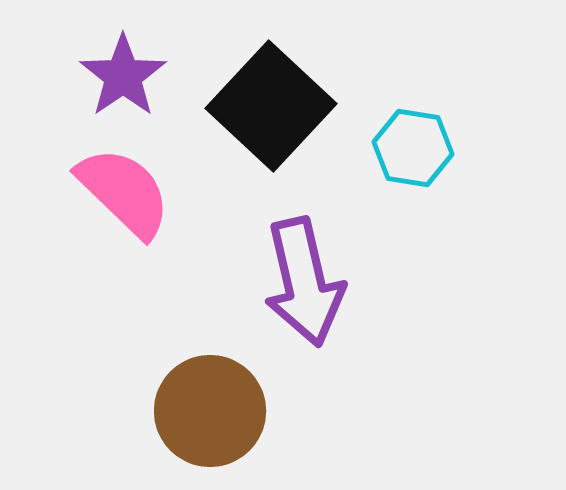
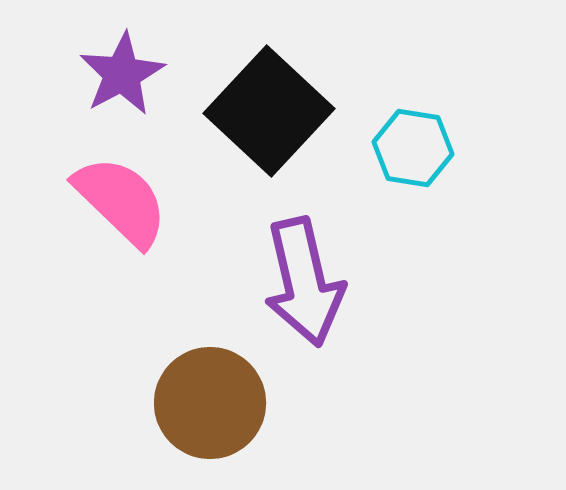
purple star: moved 1 px left, 2 px up; rotated 6 degrees clockwise
black square: moved 2 px left, 5 px down
pink semicircle: moved 3 px left, 9 px down
brown circle: moved 8 px up
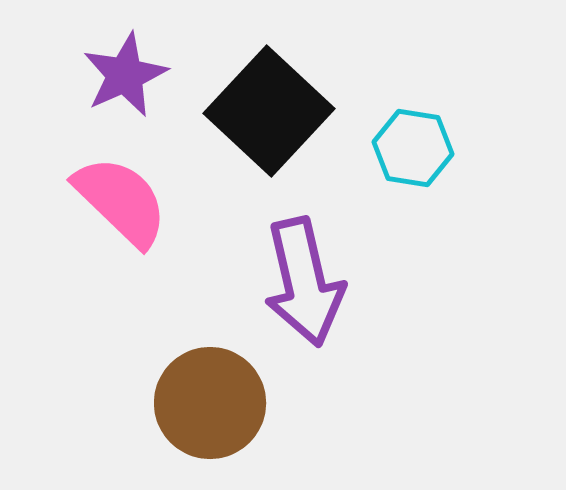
purple star: moved 3 px right, 1 px down; rotated 4 degrees clockwise
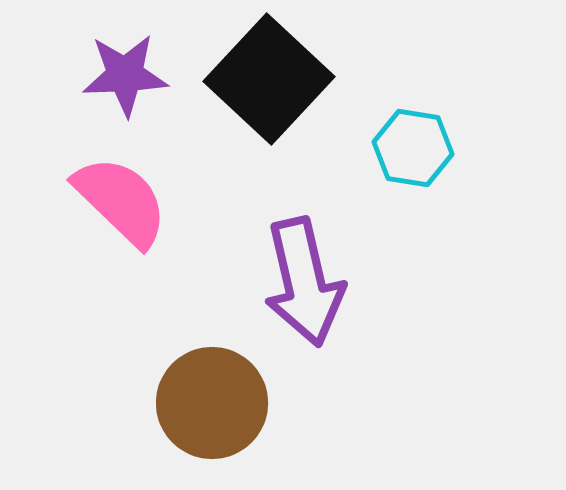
purple star: rotated 22 degrees clockwise
black square: moved 32 px up
brown circle: moved 2 px right
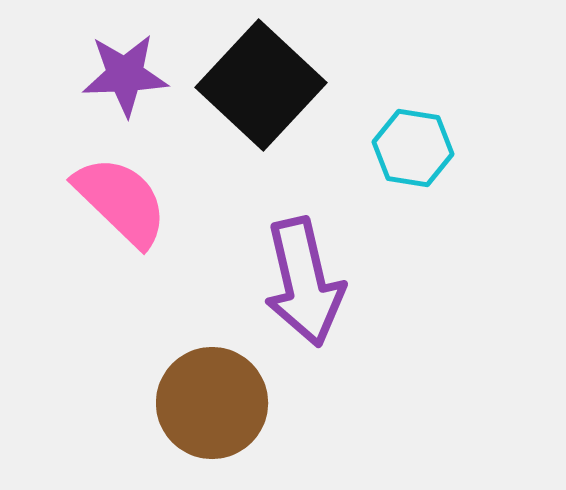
black square: moved 8 px left, 6 px down
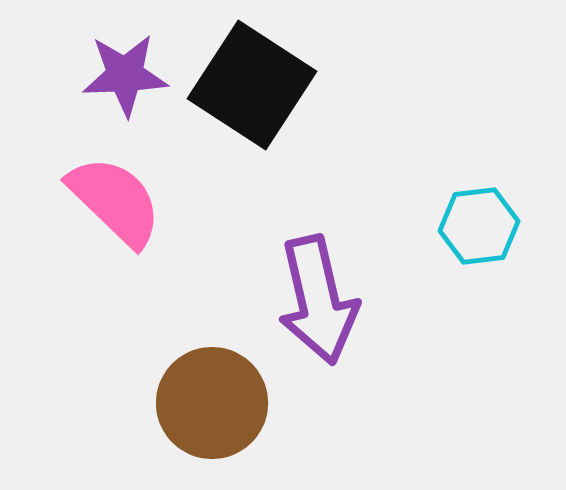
black square: moved 9 px left; rotated 10 degrees counterclockwise
cyan hexagon: moved 66 px right, 78 px down; rotated 16 degrees counterclockwise
pink semicircle: moved 6 px left
purple arrow: moved 14 px right, 18 px down
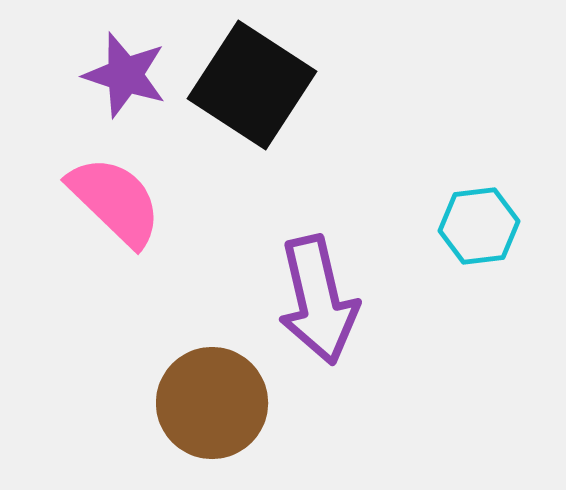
purple star: rotated 20 degrees clockwise
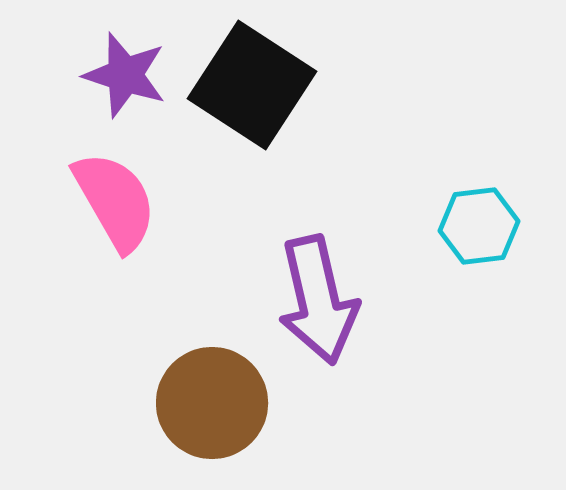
pink semicircle: rotated 16 degrees clockwise
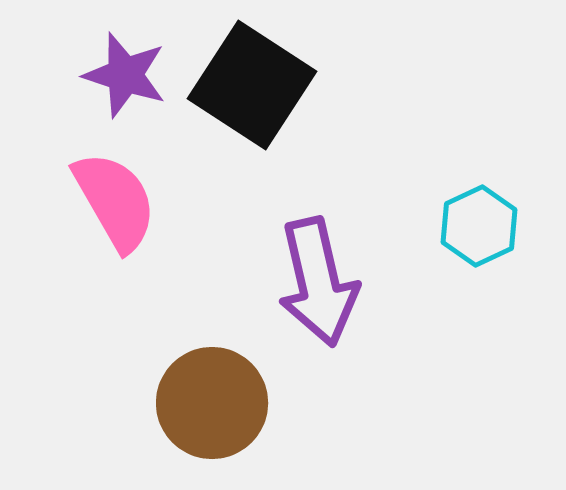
cyan hexagon: rotated 18 degrees counterclockwise
purple arrow: moved 18 px up
